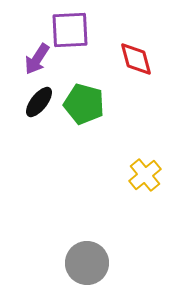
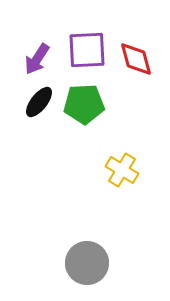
purple square: moved 17 px right, 20 px down
green pentagon: rotated 18 degrees counterclockwise
yellow cross: moved 23 px left, 5 px up; rotated 20 degrees counterclockwise
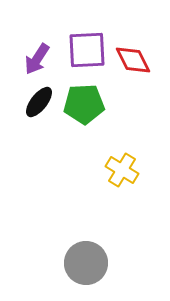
red diamond: moved 3 px left, 1 px down; rotated 12 degrees counterclockwise
gray circle: moved 1 px left
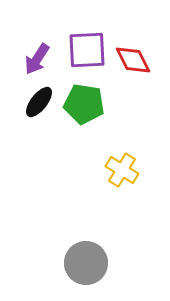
green pentagon: rotated 12 degrees clockwise
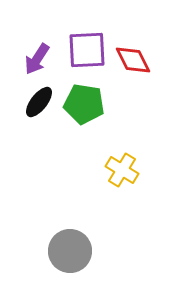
gray circle: moved 16 px left, 12 px up
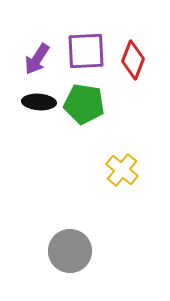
purple square: moved 1 px left, 1 px down
red diamond: rotated 48 degrees clockwise
black ellipse: rotated 56 degrees clockwise
yellow cross: rotated 8 degrees clockwise
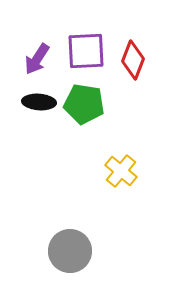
yellow cross: moved 1 px left, 1 px down
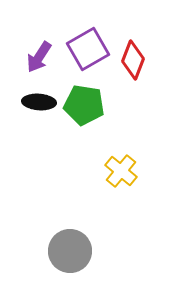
purple square: moved 2 px right, 2 px up; rotated 27 degrees counterclockwise
purple arrow: moved 2 px right, 2 px up
green pentagon: moved 1 px down
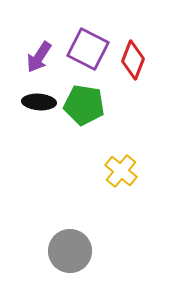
purple square: rotated 33 degrees counterclockwise
